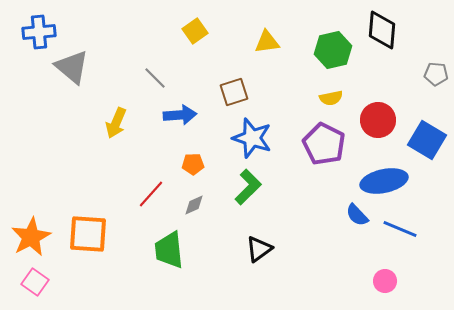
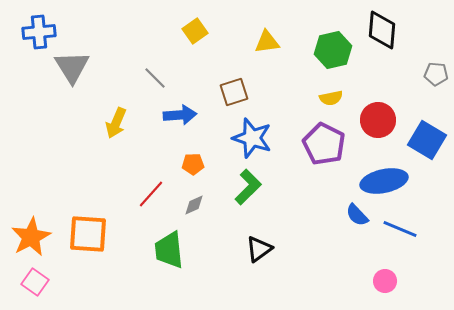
gray triangle: rotated 18 degrees clockwise
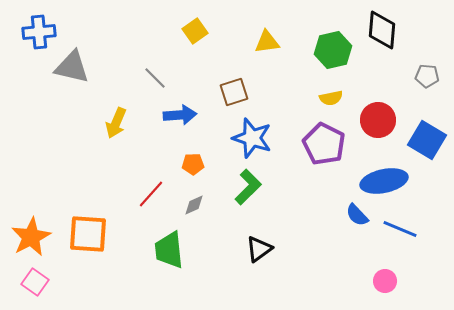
gray triangle: rotated 45 degrees counterclockwise
gray pentagon: moved 9 px left, 2 px down
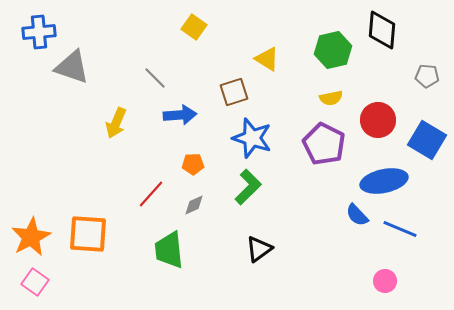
yellow square: moved 1 px left, 4 px up; rotated 20 degrees counterclockwise
yellow triangle: moved 17 px down; rotated 40 degrees clockwise
gray triangle: rotated 6 degrees clockwise
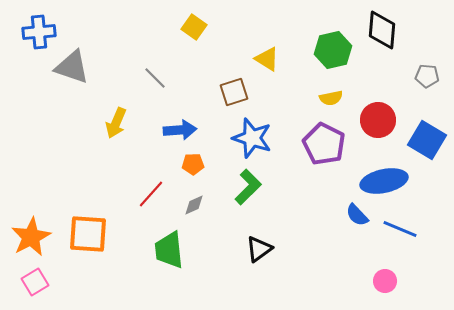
blue arrow: moved 15 px down
pink square: rotated 24 degrees clockwise
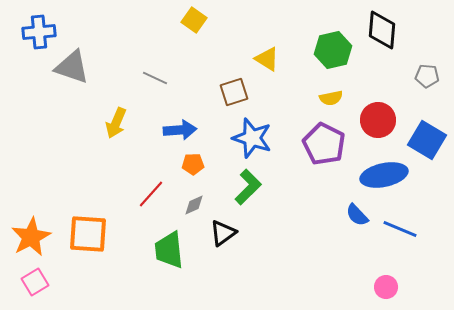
yellow square: moved 7 px up
gray line: rotated 20 degrees counterclockwise
blue ellipse: moved 6 px up
black triangle: moved 36 px left, 16 px up
pink circle: moved 1 px right, 6 px down
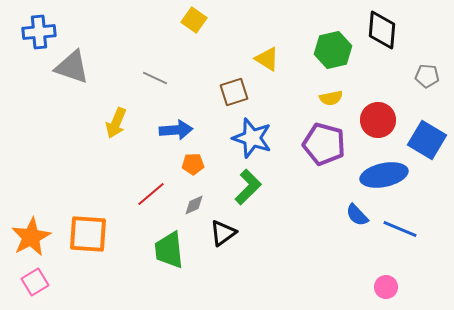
blue arrow: moved 4 px left
purple pentagon: rotated 12 degrees counterclockwise
red line: rotated 8 degrees clockwise
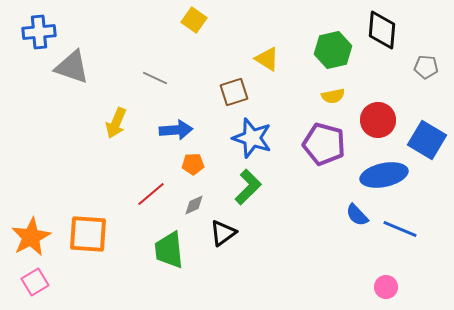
gray pentagon: moved 1 px left, 9 px up
yellow semicircle: moved 2 px right, 2 px up
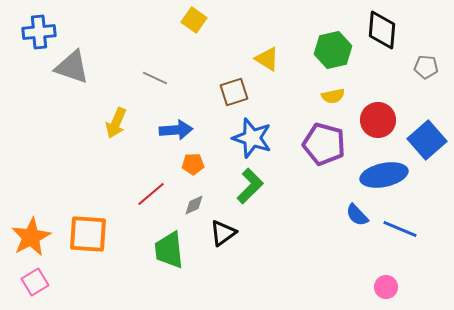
blue square: rotated 18 degrees clockwise
green L-shape: moved 2 px right, 1 px up
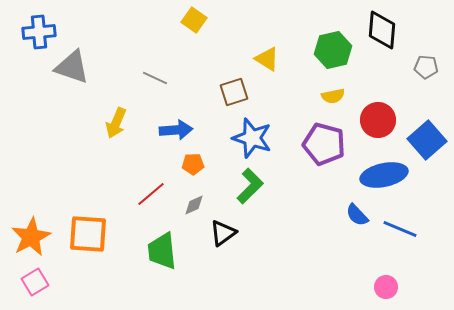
green trapezoid: moved 7 px left, 1 px down
